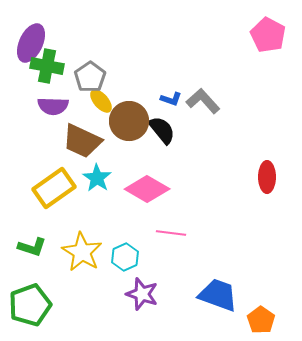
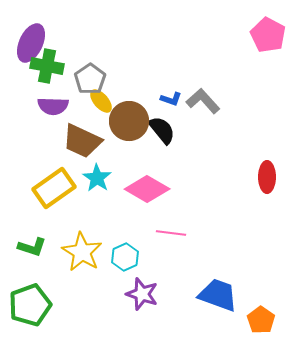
gray pentagon: moved 2 px down
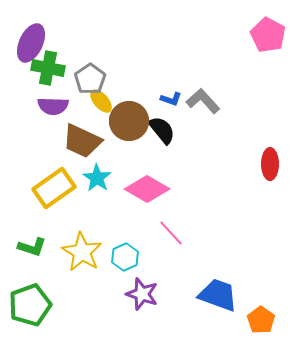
green cross: moved 1 px right, 2 px down
red ellipse: moved 3 px right, 13 px up
pink line: rotated 40 degrees clockwise
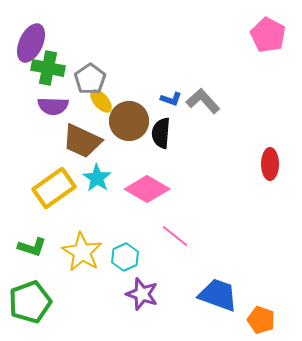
black semicircle: moved 1 px left, 3 px down; rotated 136 degrees counterclockwise
pink line: moved 4 px right, 3 px down; rotated 8 degrees counterclockwise
green pentagon: moved 3 px up
orange pentagon: rotated 16 degrees counterclockwise
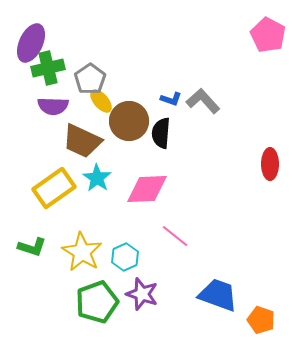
green cross: rotated 24 degrees counterclockwise
pink diamond: rotated 33 degrees counterclockwise
green pentagon: moved 67 px right
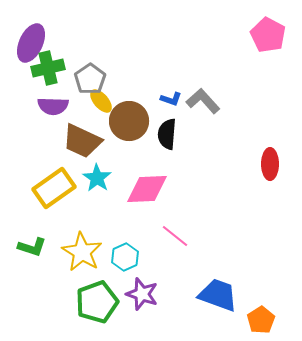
black semicircle: moved 6 px right, 1 px down
orange pentagon: rotated 20 degrees clockwise
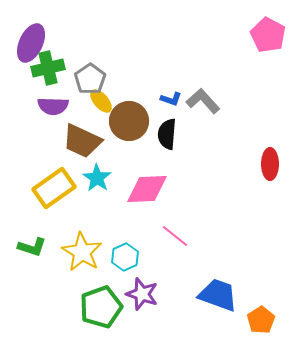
green pentagon: moved 4 px right, 5 px down
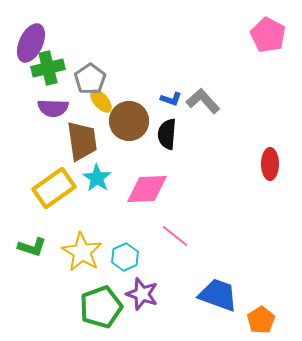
purple semicircle: moved 2 px down
brown trapezoid: rotated 123 degrees counterclockwise
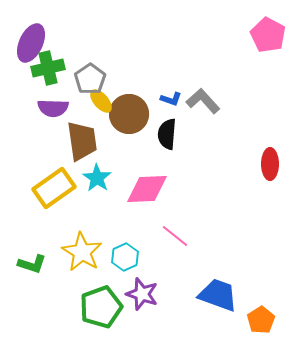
brown circle: moved 7 px up
green L-shape: moved 17 px down
